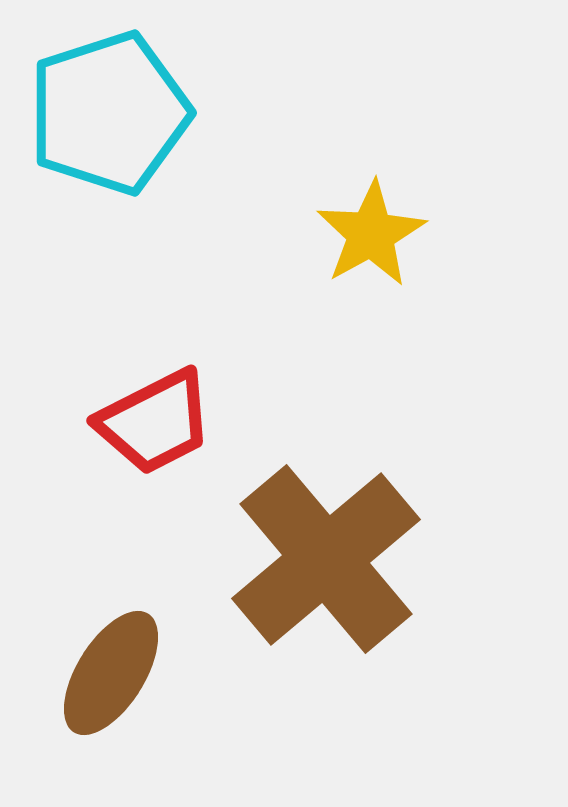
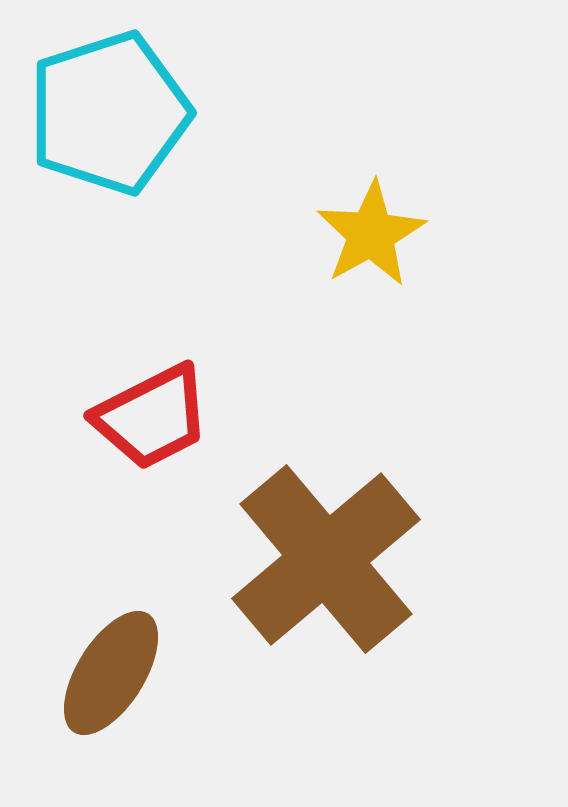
red trapezoid: moved 3 px left, 5 px up
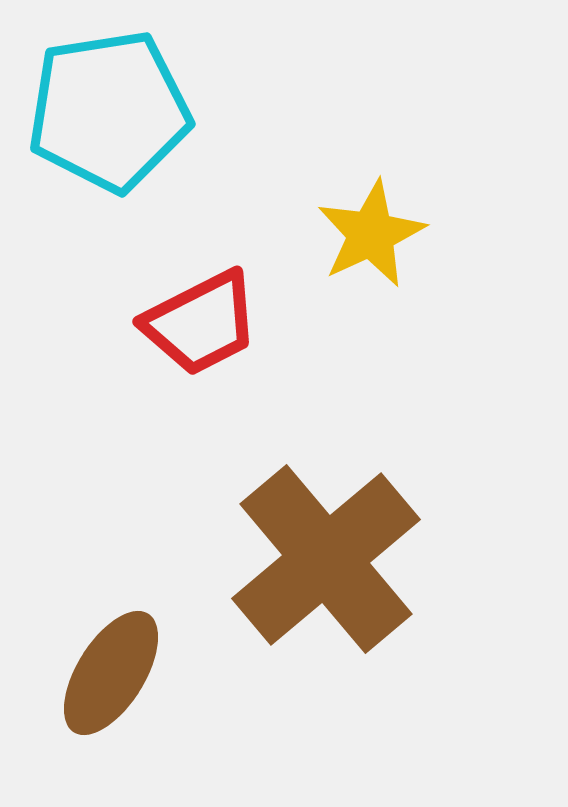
cyan pentagon: moved 2 px up; rotated 9 degrees clockwise
yellow star: rotated 4 degrees clockwise
red trapezoid: moved 49 px right, 94 px up
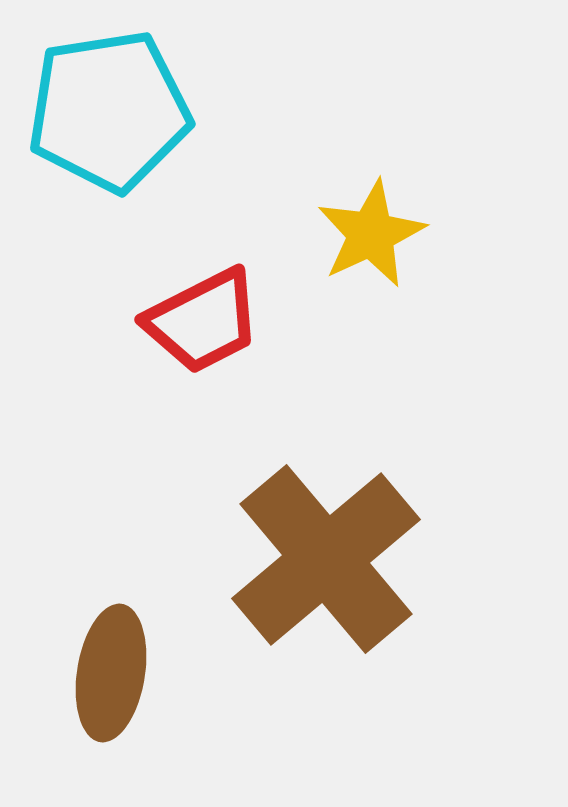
red trapezoid: moved 2 px right, 2 px up
brown ellipse: rotated 23 degrees counterclockwise
